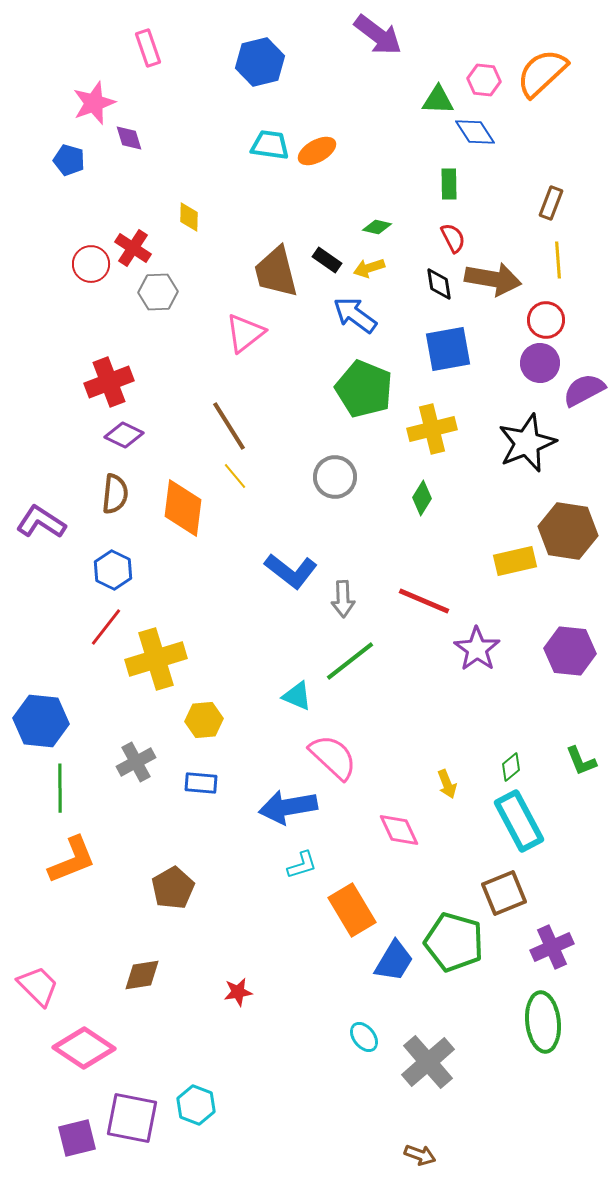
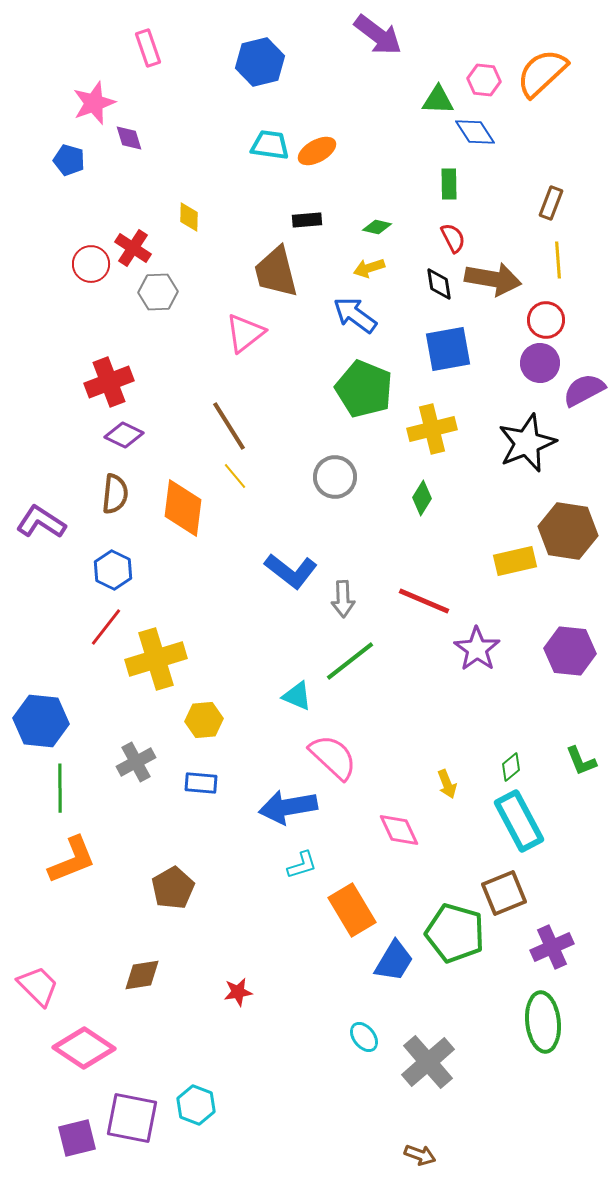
black rectangle at (327, 260): moved 20 px left, 40 px up; rotated 40 degrees counterclockwise
green pentagon at (454, 942): moved 1 px right, 9 px up
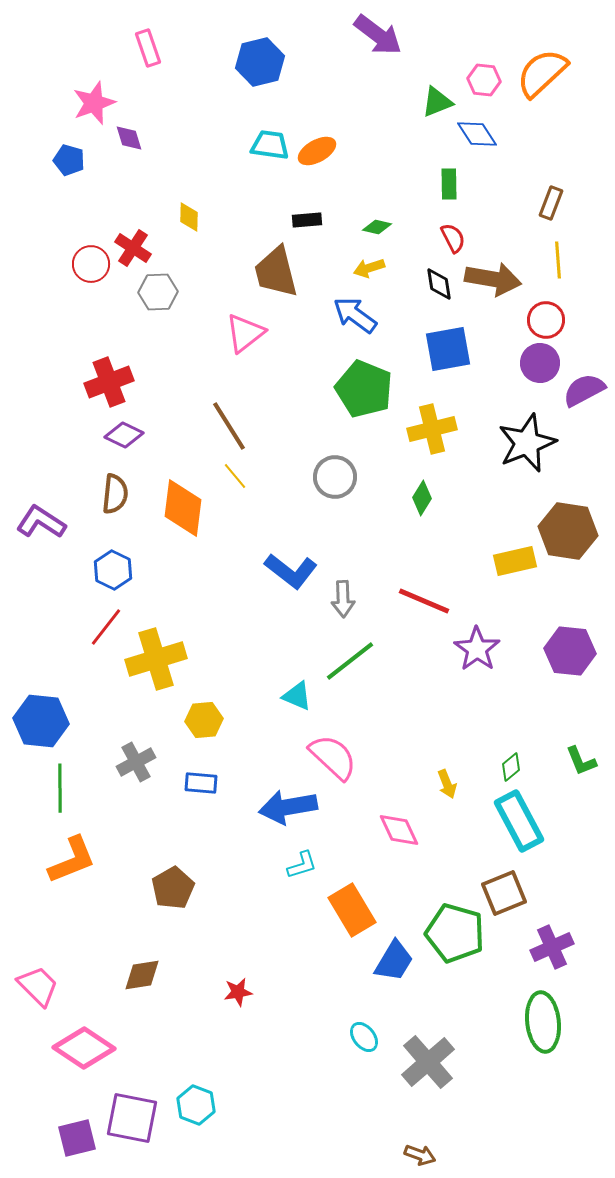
green triangle at (438, 100): moved 1 px left, 2 px down; rotated 24 degrees counterclockwise
blue diamond at (475, 132): moved 2 px right, 2 px down
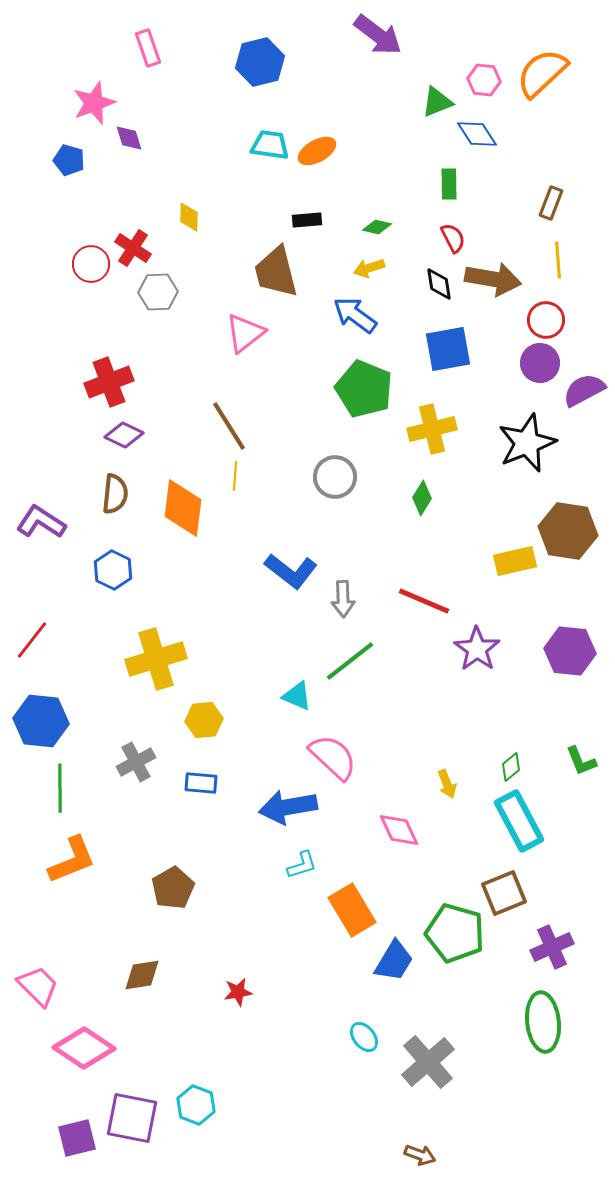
yellow line at (235, 476): rotated 44 degrees clockwise
red line at (106, 627): moved 74 px left, 13 px down
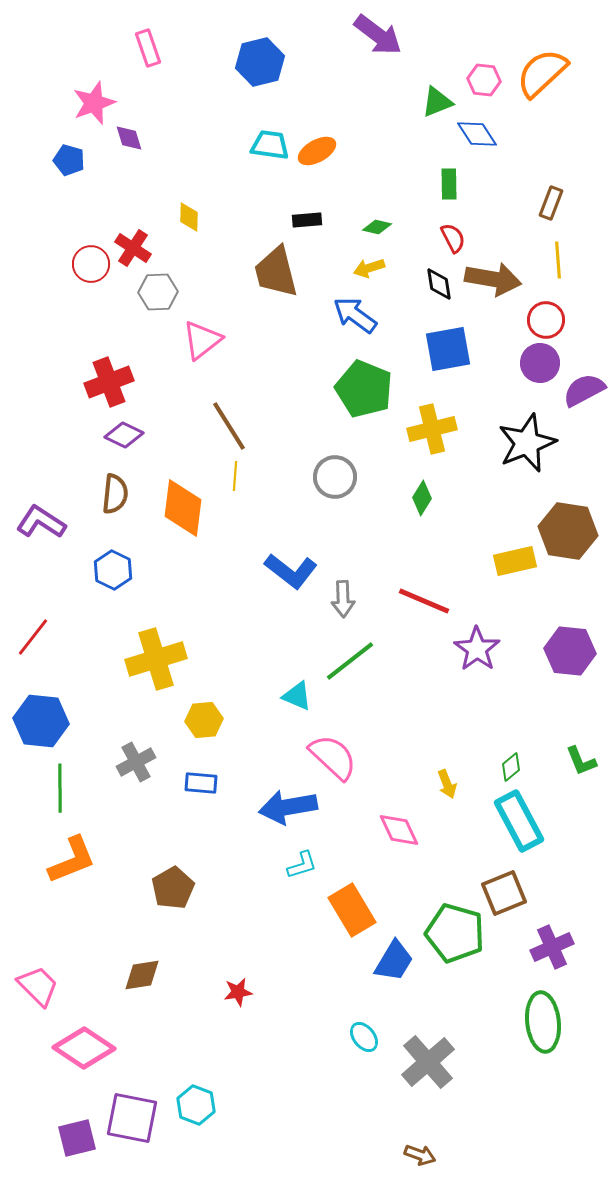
pink triangle at (245, 333): moved 43 px left, 7 px down
red line at (32, 640): moved 1 px right, 3 px up
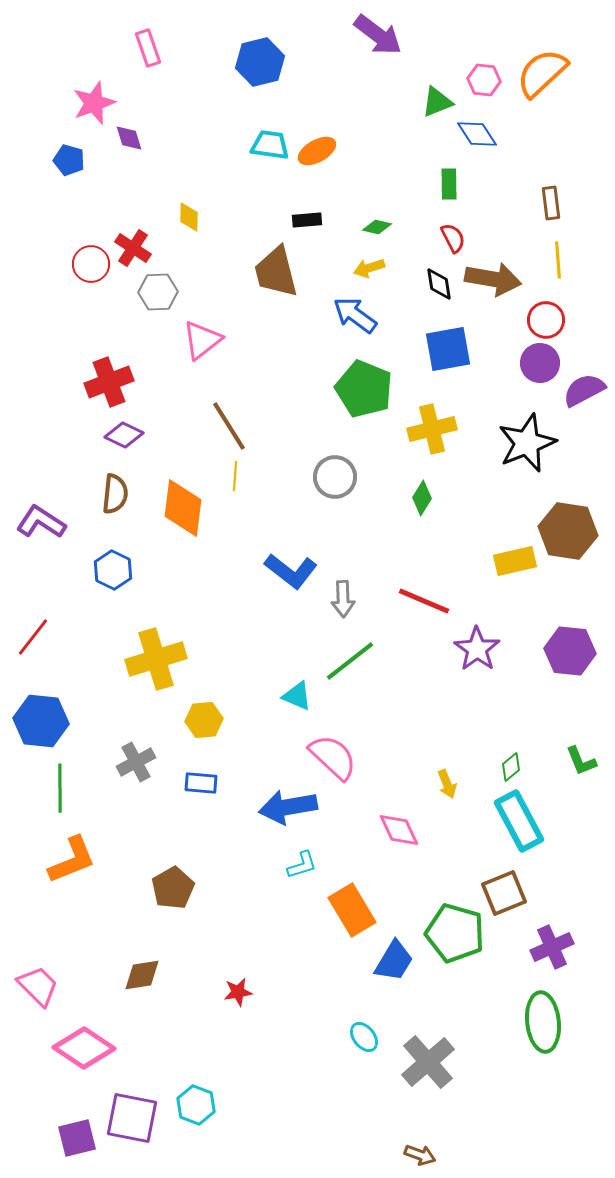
brown rectangle at (551, 203): rotated 28 degrees counterclockwise
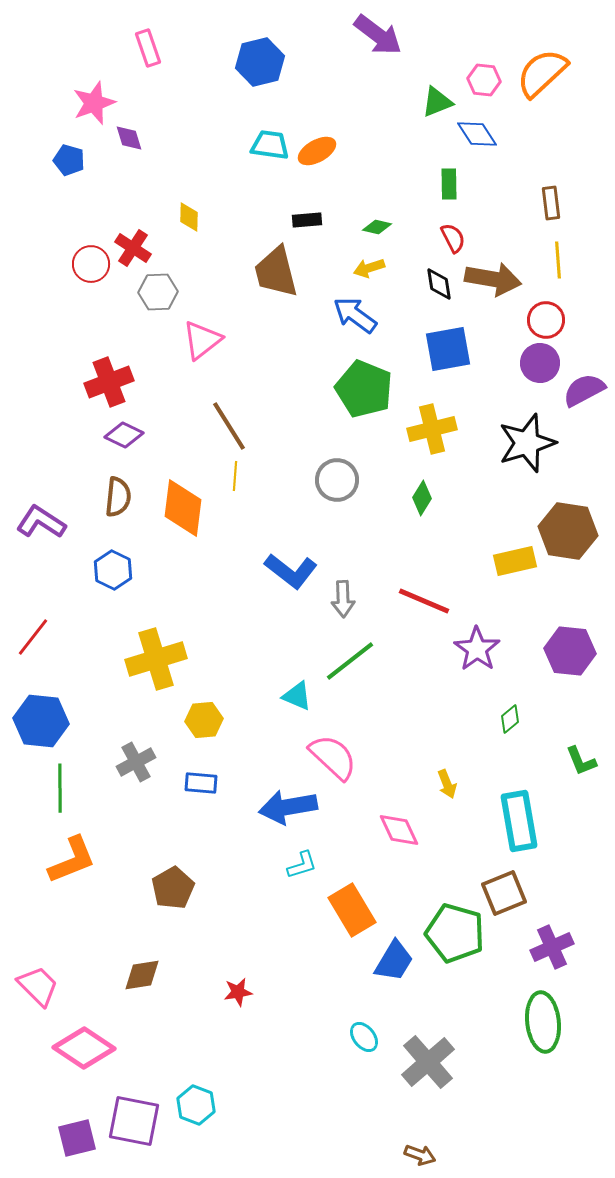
black star at (527, 443): rotated 4 degrees clockwise
gray circle at (335, 477): moved 2 px right, 3 px down
brown semicircle at (115, 494): moved 3 px right, 3 px down
green diamond at (511, 767): moved 1 px left, 48 px up
cyan rectangle at (519, 821): rotated 18 degrees clockwise
purple square at (132, 1118): moved 2 px right, 3 px down
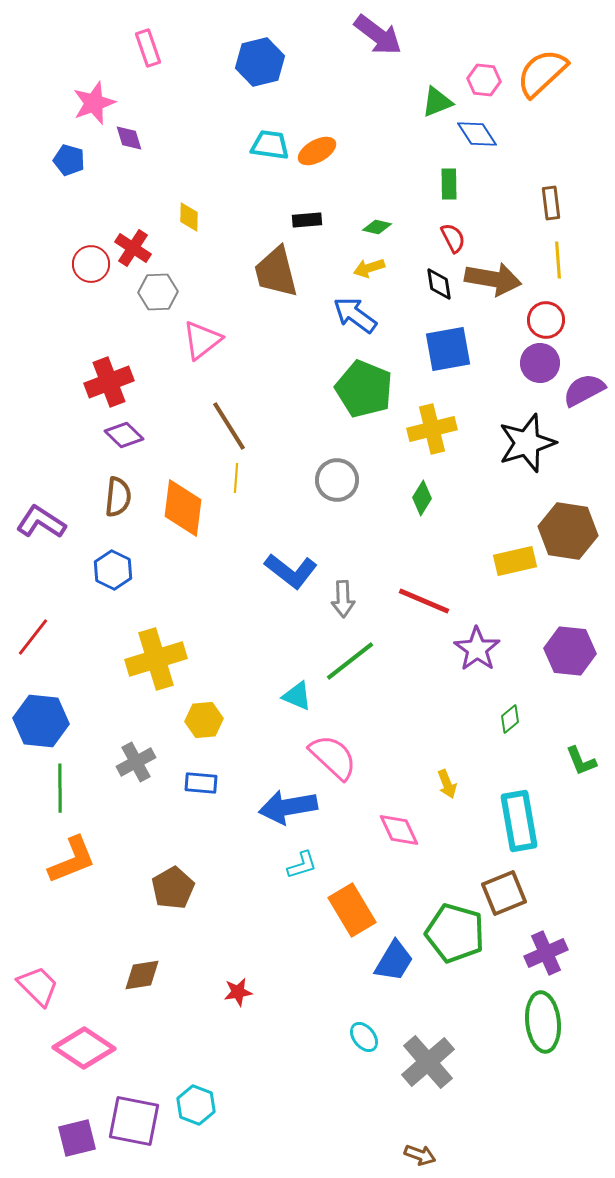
purple diamond at (124, 435): rotated 18 degrees clockwise
yellow line at (235, 476): moved 1 px right, 2 px down
purple cross at (552, 947): moved 6 px left, 6 px down
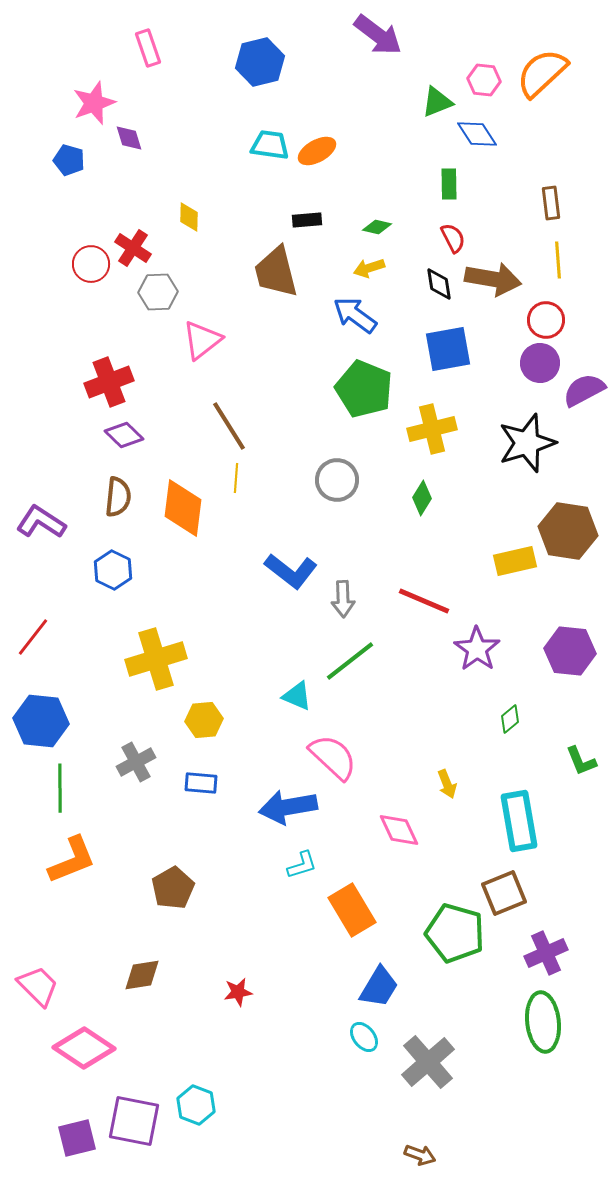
blue trapezoid at (394, 961): moved 15 px left, 26 px down
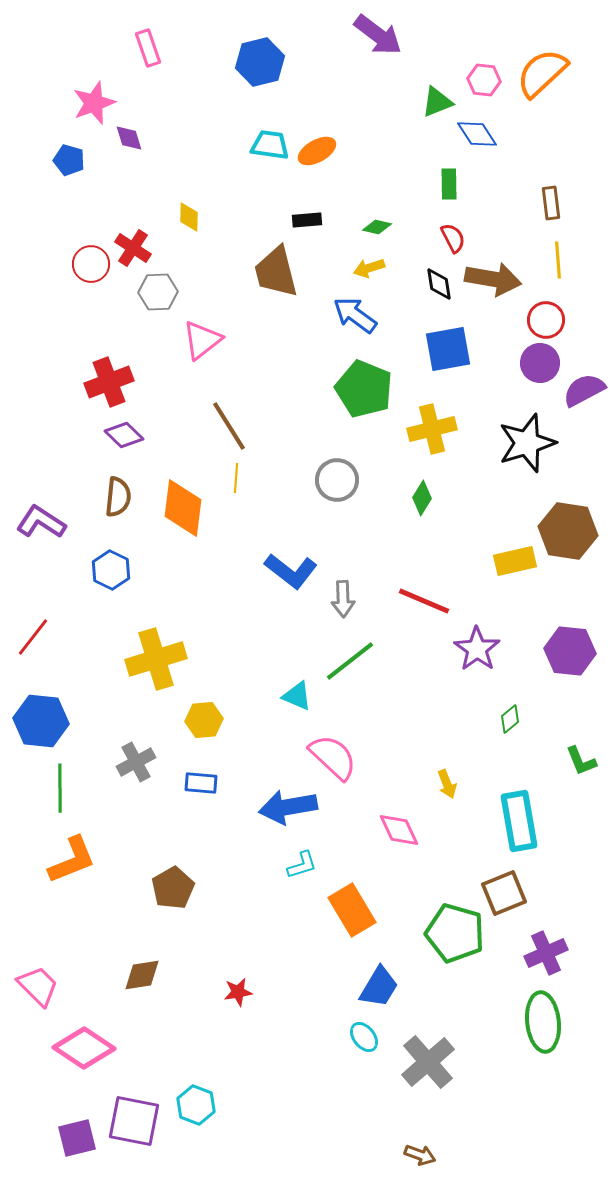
blue hexagon at (113, 570): moved 2 px left
